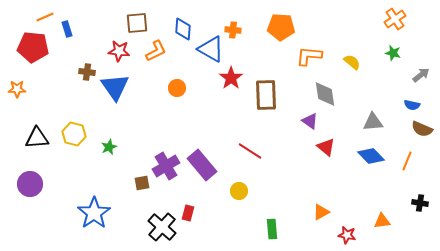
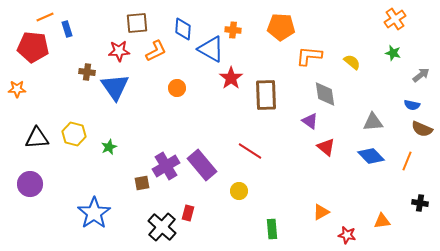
red star at (119, 51): rotated 10 degrees counterclockwise
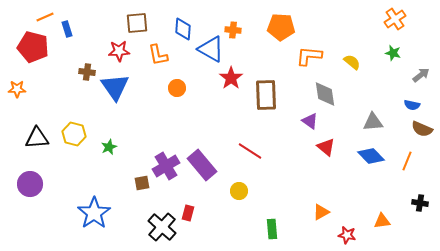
red pentagon at (33, 47): rotated 8 degrees clockwise
orange L-shape at (156, 51): moved 2 px right, 4 px down; rotated 105 degrees clockwise
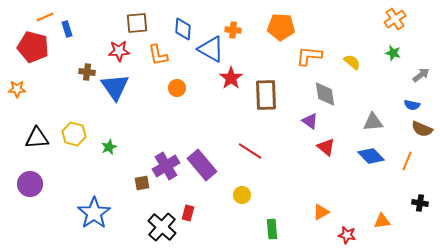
yellow circle at (239, 191): moved 3 px right, 4 px down
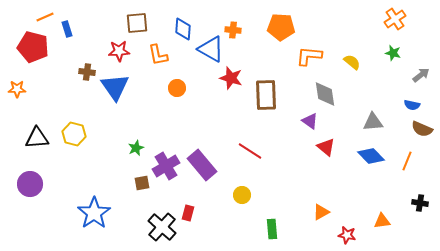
red star at (231, 78): rotated 20 degrees counterclockwise
green star at (109, 147): moved 27 px right, 1 px down
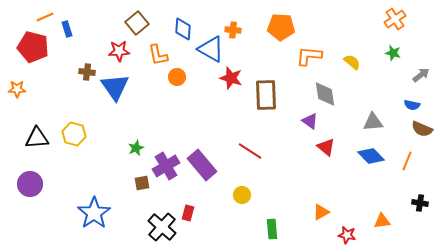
brown square at (137, 23): rotated 35 degrees counterclockwise
orange circle at (177, 88): moved 11 px up
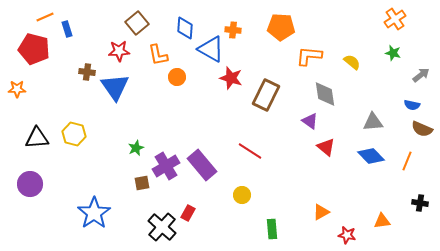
blue diamond at (183, 29): moved 2 px right, 1 px up
red pentagon at (33, 47): moved 1 px right, 2 px down
brown rectangle at (266, 95): rotated 28 degrees clockwise
red rectangle at (188, 213): rotated 14 degrees clockwise
